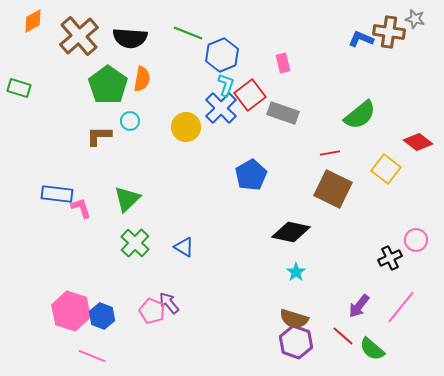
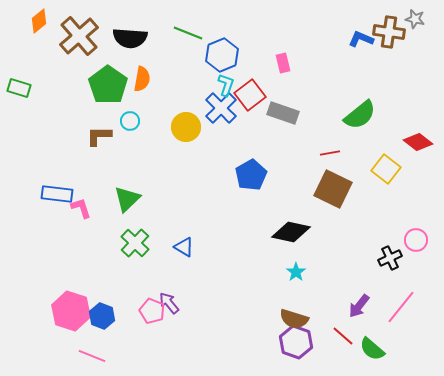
orange diamond at (33, 21): moved 6 px right; rotated 10 degrees counterclockwise
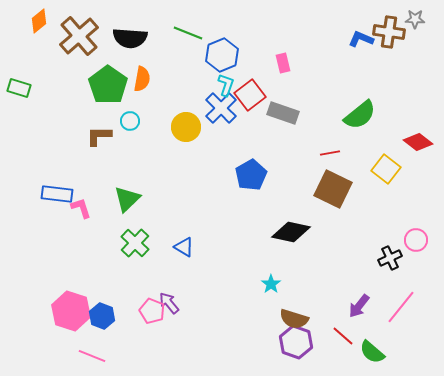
gray star at (415, 19): rotated 12 degrees counterclockwise
cyan star at (296, 272): moved 25 px left, 12 px down
green semicircle at (372, 349): moved 3 px down
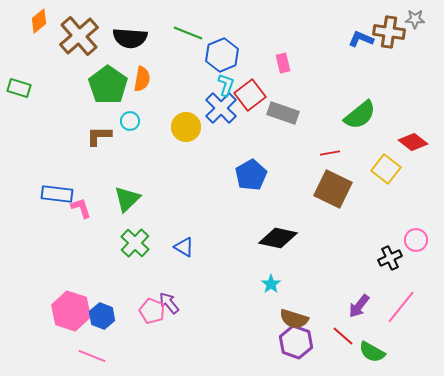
red diamond at (418, 142): moved 5 px left
black diamond at (291, 232): moved 13 px left, 6 px down
green semicircle at (372, 352): rotated 12 degrees counterclockwise
